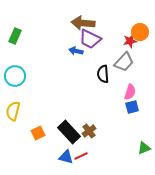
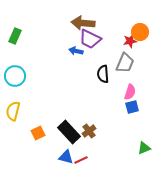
gray trapezoid: moved 1 px right, 1 px down; rotated 20 degrees counterclockwise
red line: moved 4 px down
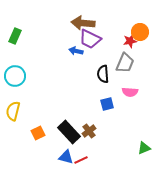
pink semicircle: rotated 77 degrees clockwise
blue square: moved 25 px left, 3 px up
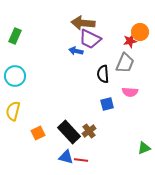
red line: rotated 32 degrees clockwise
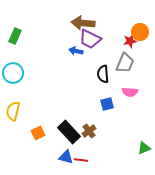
cyan circle: moved 2 px left, 3 px up
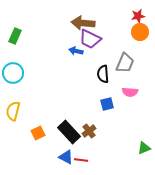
red star: moved 8 px right, 25 px up
blue triangle: rotated 14 degrees clockwise
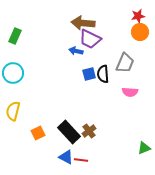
blue square: moved 18 px left, 30 px up
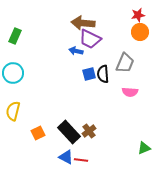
red star: moved 1 px up
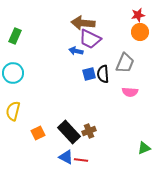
brown cross: rotated 16 degrees clockwise
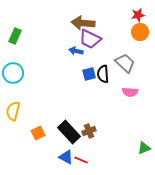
gray trapezoid: rotated 70 degrees counterclockwise
red line: rotated 16 degrees clockwise
